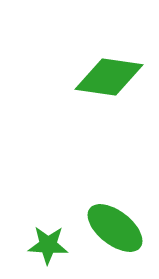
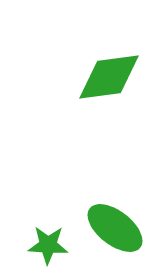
green diamond: rotated 16 degrees counterclockwise
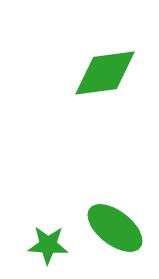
green diamond: moved 4 px left, 4 px up
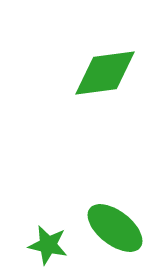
green star: rotated 9 degrees clockwise
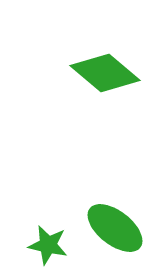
green diamond: rotated 48 degrees clockwise
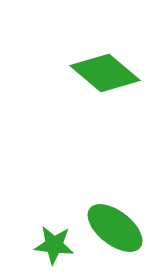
green star: moved 6 px right; rotated 6 degrees counterclockwise
